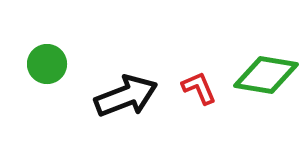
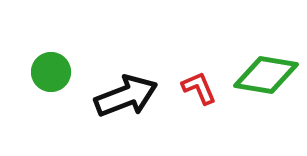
green circle: moved 4 px right, 8 px down
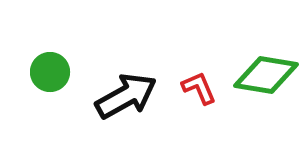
green circle: moved 1 px left
black arrow: rotated 8 degrees counterclockwise
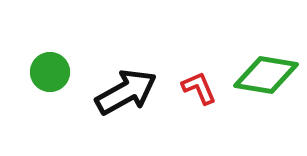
black arrow: moved 4 px up
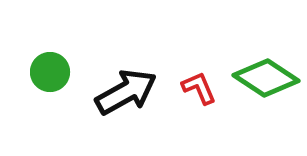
green diamond: moved 3 px down; rotated 24 degrees clockwise
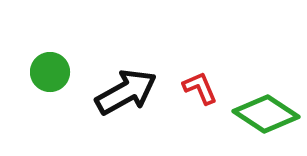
green diamond: moved 36 px down
red L-shape: moved 1 px right
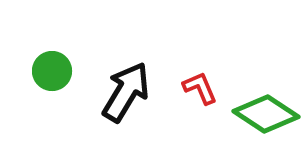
green circle: moved 2 px right, 1 px up
black arrow: rotated 30 degrees counterclockwise
